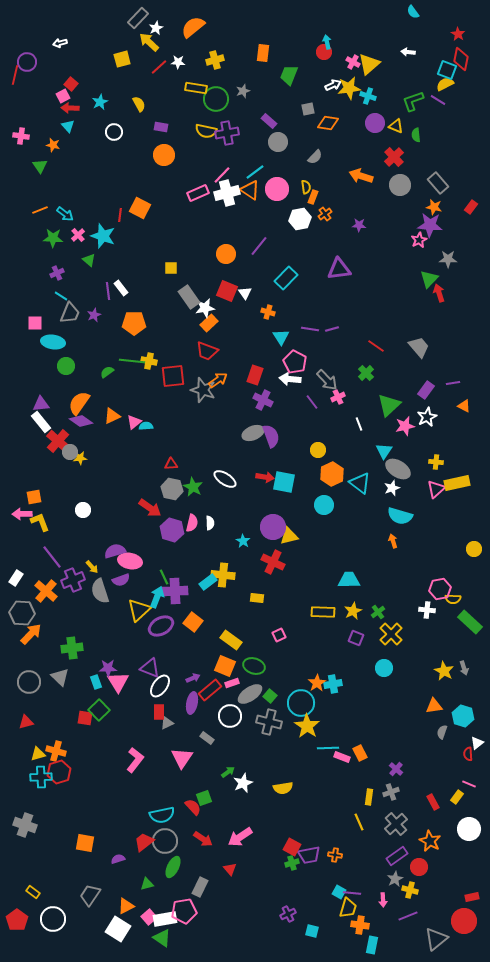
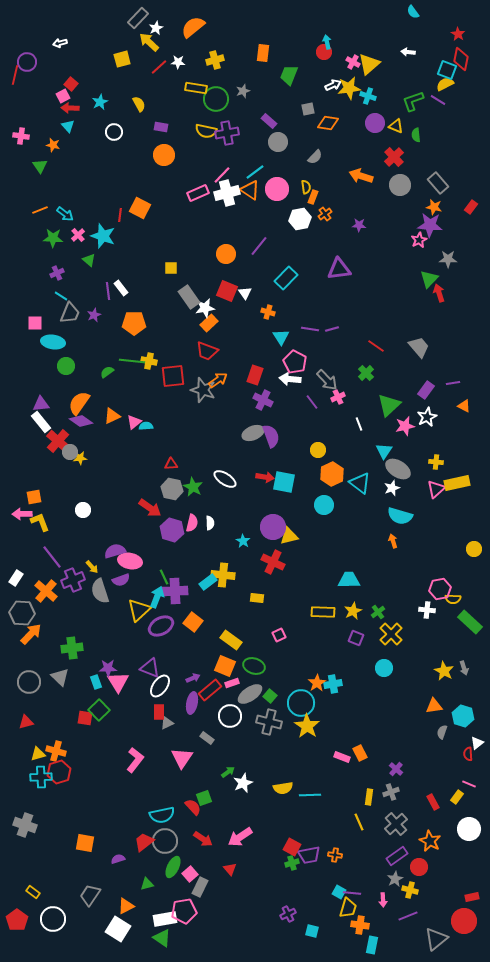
cyan line at (328, 748): moved 18 px left, 47 px down
pink square at (149, 917): moved 41 px right, 43 px up
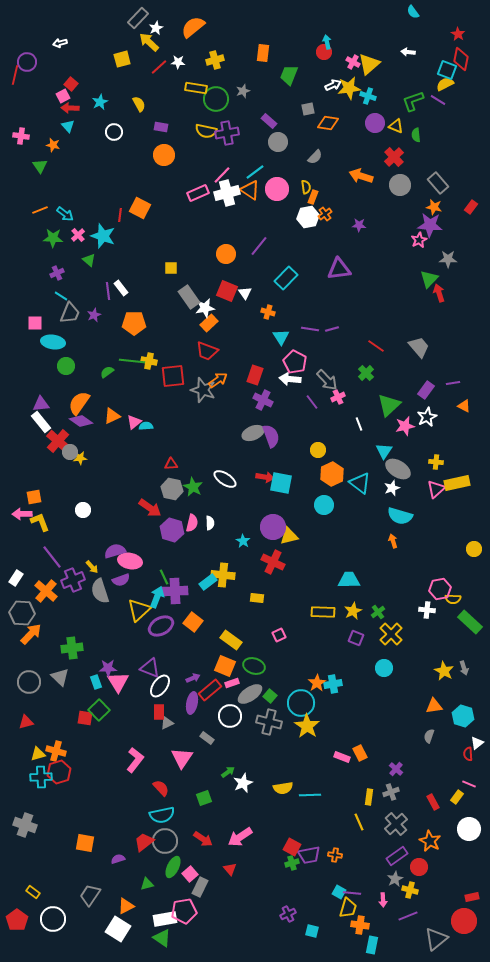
white hexagon at (300, 219): moved 8 px right, 2 px up
cyan square at (284, 482): moved 3 px left, 1 px down
gray semicircle at (442, 732): moved 13 px left, 4 px down
red semicircle at (193, 807): moved 32 px left, 19 px up
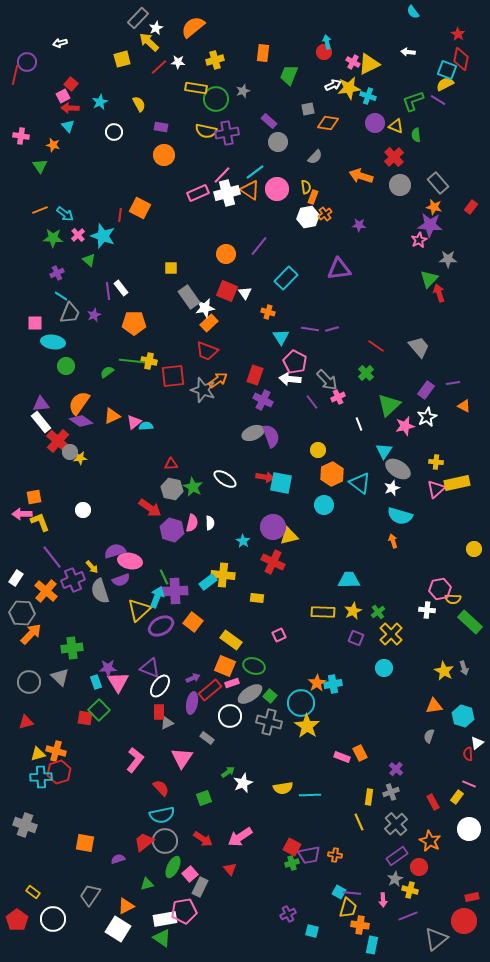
yellow triangle at (369, 64): rotated 15 degrees clockwise
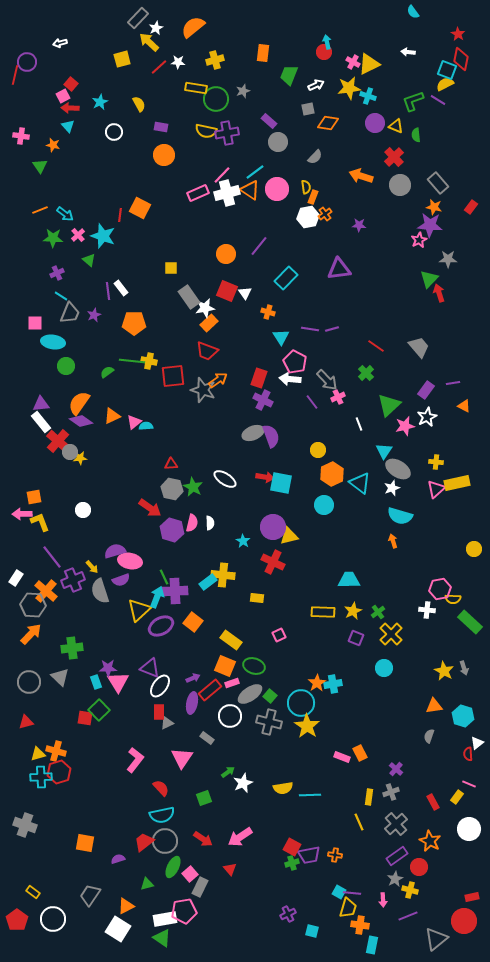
white arrow at (333, 85): moved 17 px left
red rectangle at (255, 375): moved 4 px right, 3 px down
gray hexagon at (22, 613): moved 11 px right, 8 px up
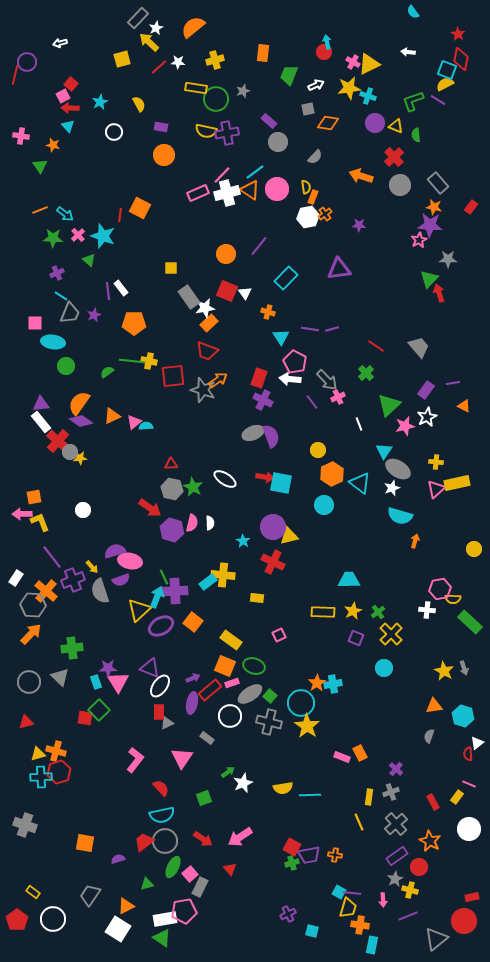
orange arrow at (393, 541): moved 22 px right; rotated 32 degrees clockwise
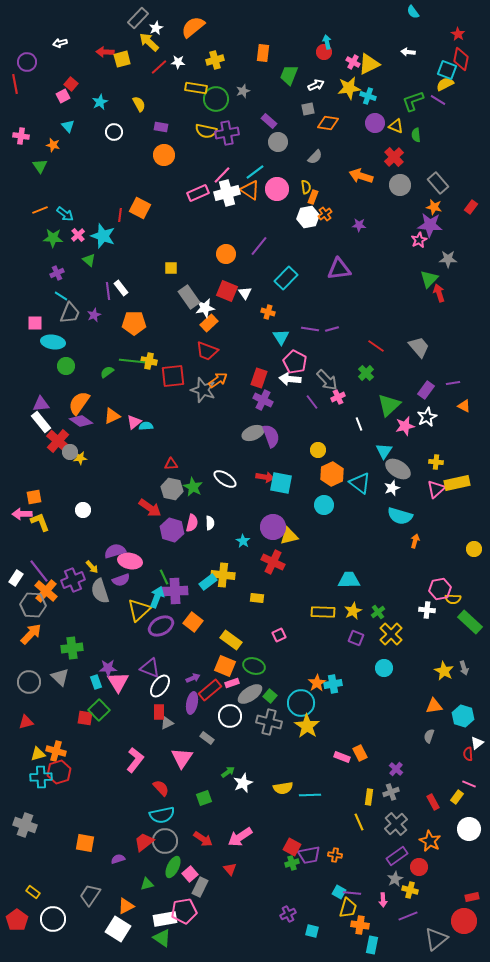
red line at (15, 75): moved 9 px down; rotated 24 degrees counterclockwise
red arrow at (70, 108): moved 35 px right, 56 px up
purple line at (52, 557): moved 13 px left, 14 px down
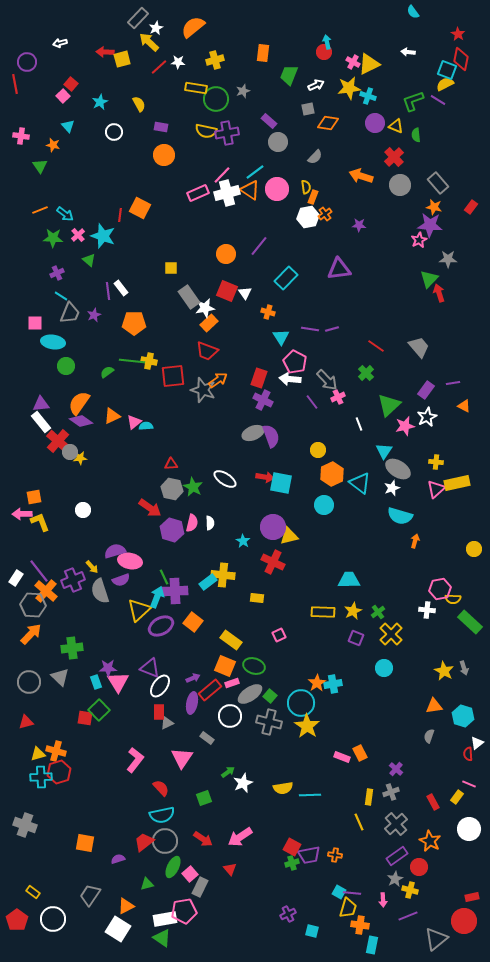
pink square at (63, 96): rotated 16 degrees counterclockwise
